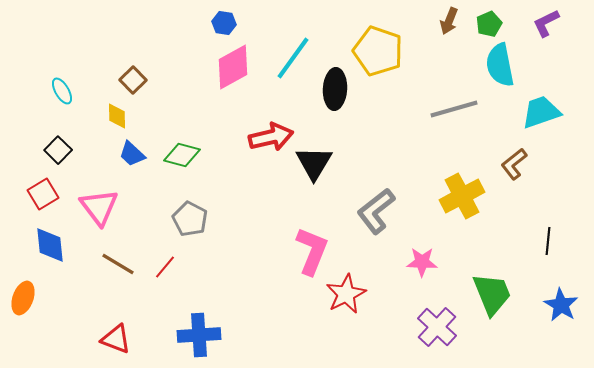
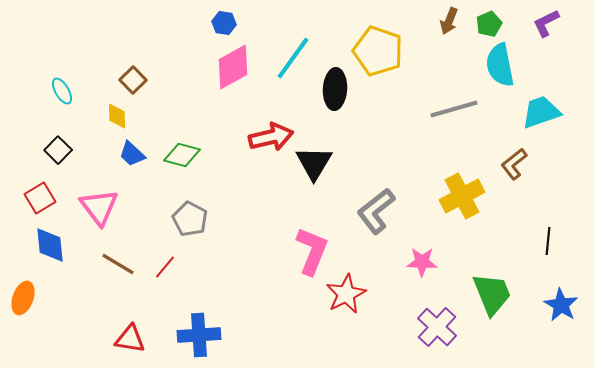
red square: moved 3 px left, 4 px down
red triangle: moved 14 px right; rotated 12 degrees counterclockwise
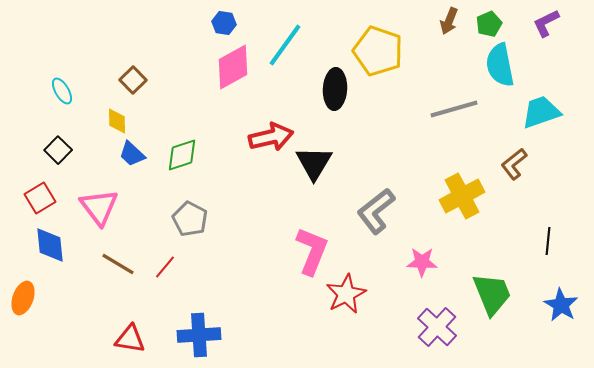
cyan line: moved 8 px left, 13 px up
yellow diamond: moved 5 px down
green diamond: rotated 33 degrees counterclockwise
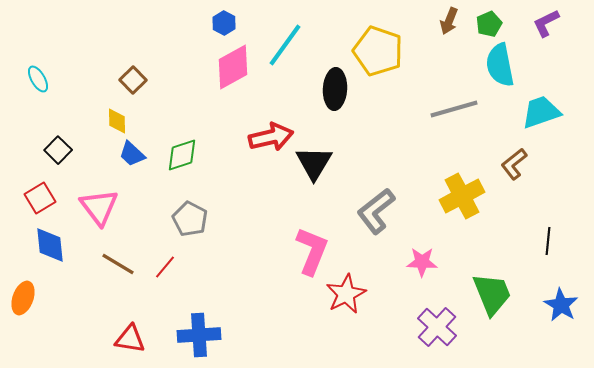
blue hexagon: rotated 20 degrees clockwise
cyan ellipse: moved 24 px left, 12 px up
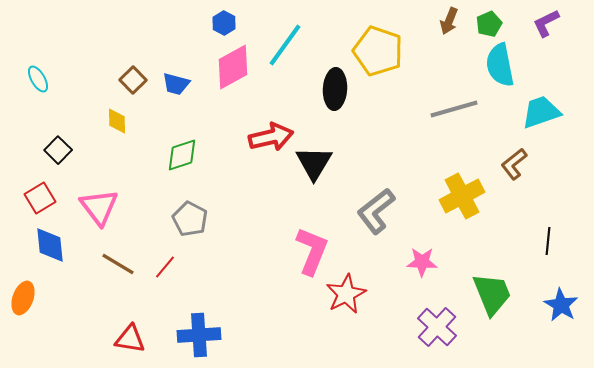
blue trapezoid: moved 44 px right, 70 px up; rotated 28 degrees counterclockwise
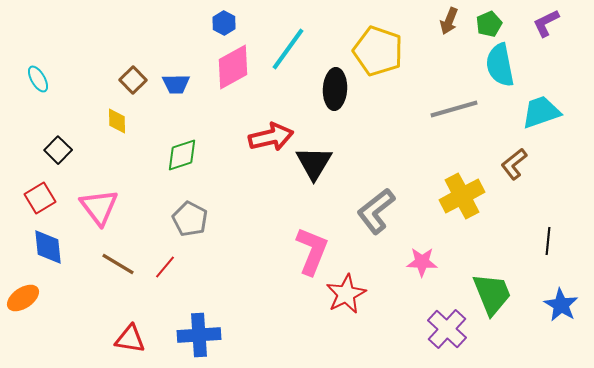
cyan line: moved 3 px right, 4 px down
blue trapezoid: rotated 16 degrees counterclockwise
blue diamond: moved 2 px left, 2 px down
orange ellipse: rotated 36 degrees clockwise
purple cross: moved 10 px right, 2 px down
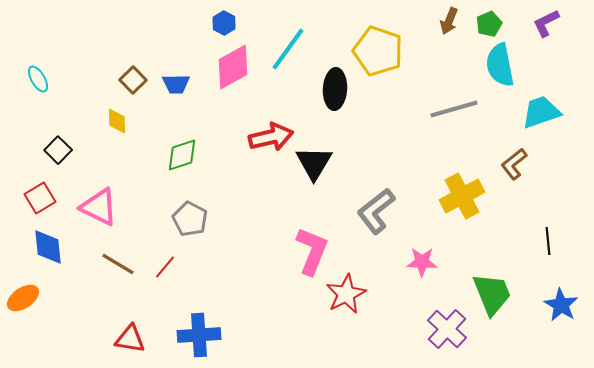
pink triangle: rotated 27 degrees counterclockwise
black line: rotated 12 degrees counterclockwise
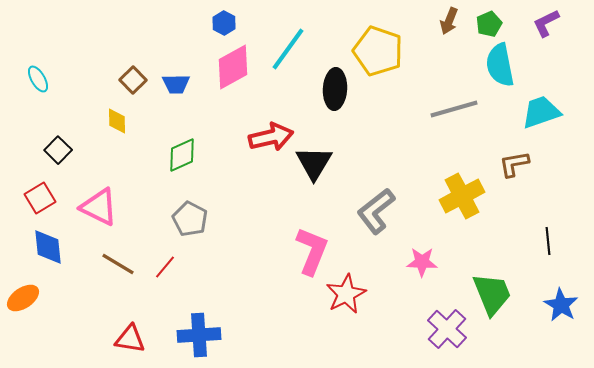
green diamond: rotated 6 degrees counterclockwise
brown L-shape: rotated 28 degrees clockwise
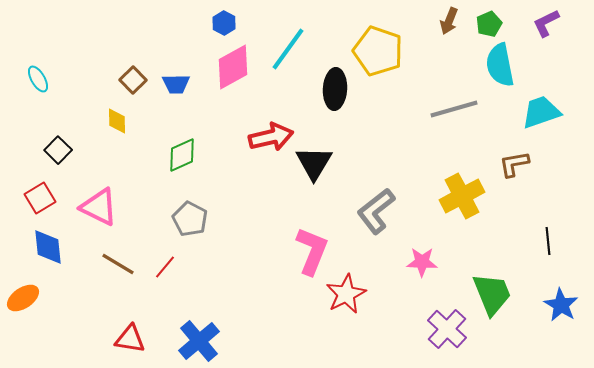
blue cross: moved 6 px down; rotated 36 degrees counterclockwise
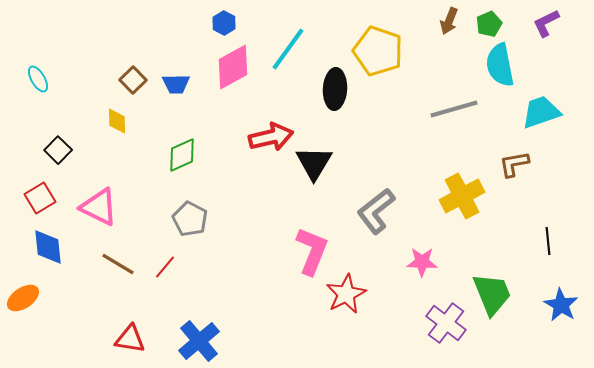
purple cross: moved 1 px left, 6 px up; rotated 6 degrees counterclockwise
